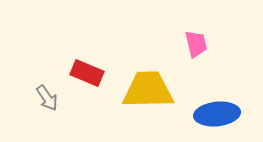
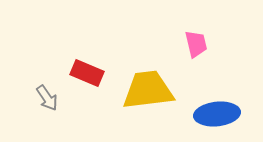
yellow trapezoid: rotated 6 degrees counterclockwise
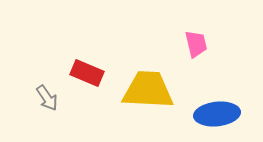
yellow trapezoid: rotated 10 degrees clockwise
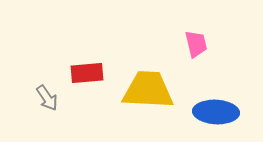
red rectangle: rotated 28 degrees counterclockwise
blue ellipse: moved 1 px left, 2 px up; rotated 9 degrees clockwise
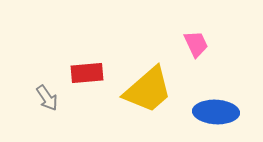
pink trapezoid: rotated 12 degrees counterclockwise
yellow trapezoid: rotated 136 degrees clockwise
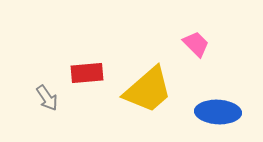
pink trapezoid: rotated 20 degrees counterclockwise
blue ellipse: moved 2 px right
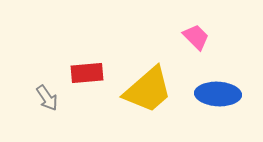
pink trapezoid: moved 7 px up
blue ellipse: moved 18 px up
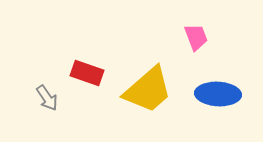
pink trapezoid: rotated 24 degrees clockwise
red rectangle: rotated 24 degrees clockwise
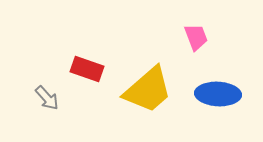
red rectangle: moved 4 px up
gray arrow: rotated 8 degrees counterclockwise
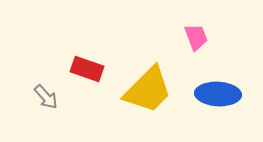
yellow trapezoid: rotated 4 degrees counterclockwise
gray arrow: moved 1 px left, 1 px up
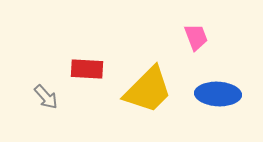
red rectangle: rotated 16 degrees counterclockwise
